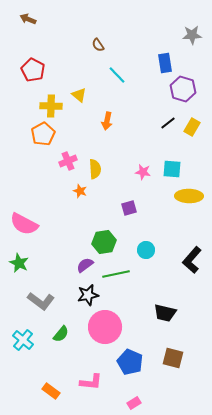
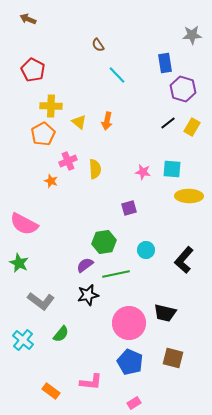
yellow triangle: moved 27 px down
orange star: moved 29 px left, 10 px up
black L-shape: moved 8 px left
pink circle: moved 24 px right, 4 px up
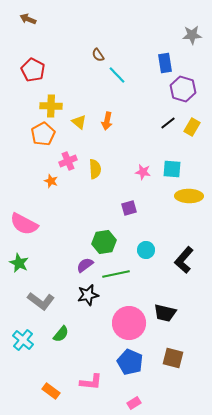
brown semicircle: moved 10 px down
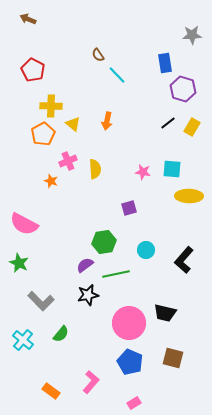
yellow triangle: moved 6 px left, 2 px down
gray L-shape: rotated 8 degrees clockwise
pink L-shape: rotated 55 degrees counterclockwise
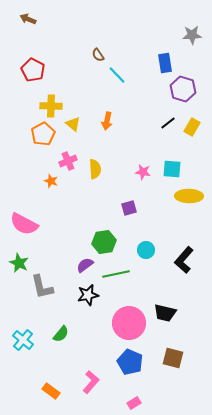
gray L-shape: moved 1 px right, 14 px up; rotated 32 degrees clockwise
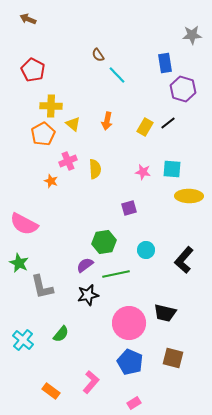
yellow rectangle: moved 47 px left
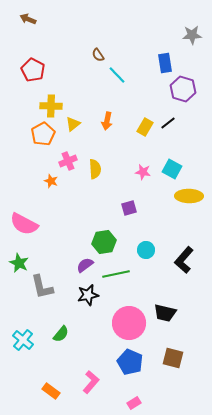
yellow triangle: rotated 42 degrees clockwise
cyan square: rotated 24 degrees clockwise
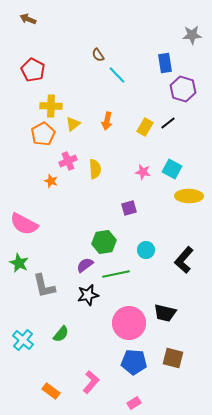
gray L-shape: moved 2 px right, 1 px up
blue pentagon: moved 4 px right; rotated 20 degrees counterclockwise
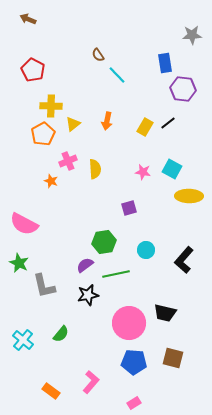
purple hexagon: rotated 10 degrees counterclockwise
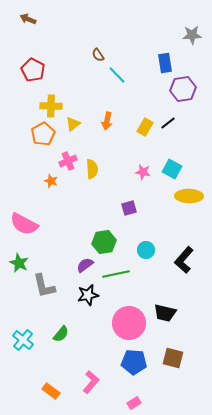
purple hexagon: rotated 15 degrees counterclockwise
yellow semicircle: moved 3 px left
